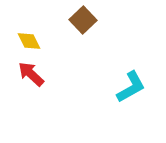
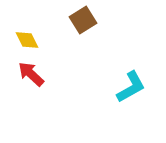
brown square: rotated 12 degrees clockwise
yellow diamond: moved 2 px left, 1 px up
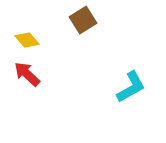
yellow diamond: rotated 15 degrees counterclockwise
red arrow: moved 4 px left
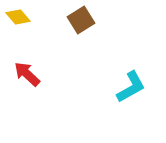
brown square: moved 2 px left
yellow diamond: moved 9 px left, 23 px up
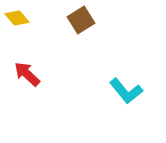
yellow diamond: moved 1 px left, 1 px down
cyan L-shape: moved 5 px left, 4 px down; rotated 80 degrees clockwise
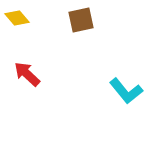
brown square: rotated 20 degrees clockwise
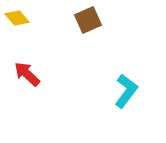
brown square: moved 7 px right; rotated 12 degrees counterclockwise
cyan L-shape: rotated 104 degrees counterclockwise
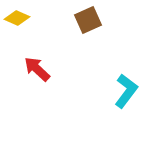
yellow diamond: rotated 25 degrees counterclockwise
red arrow: moved 10 px right, 5 px up
